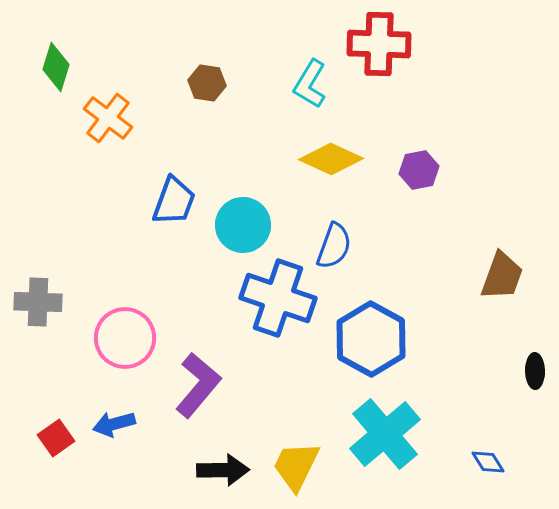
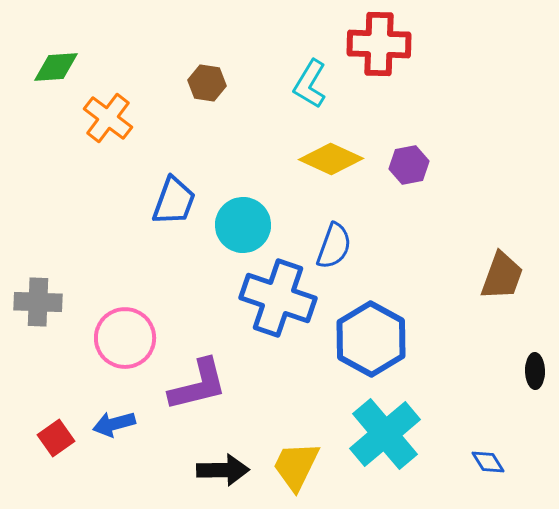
green diamond: rotated 69 degrees clockwise
purple hexagon: moved 10 px left, 5 px up
purple L-shape: rotated 36 degrees clockwise
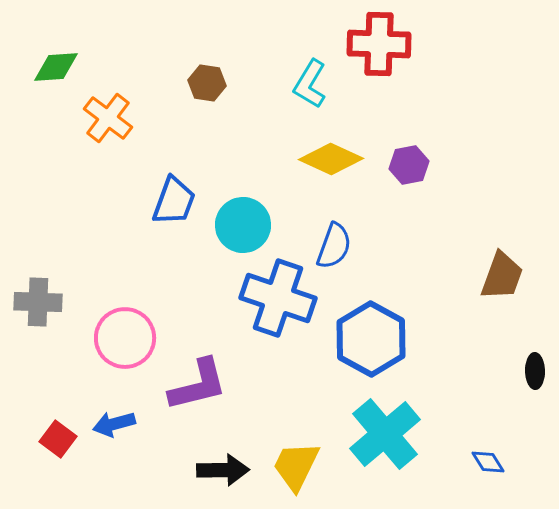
red square: moved 2 px right, 1 px down; rotated 18 degrees counterclockwise
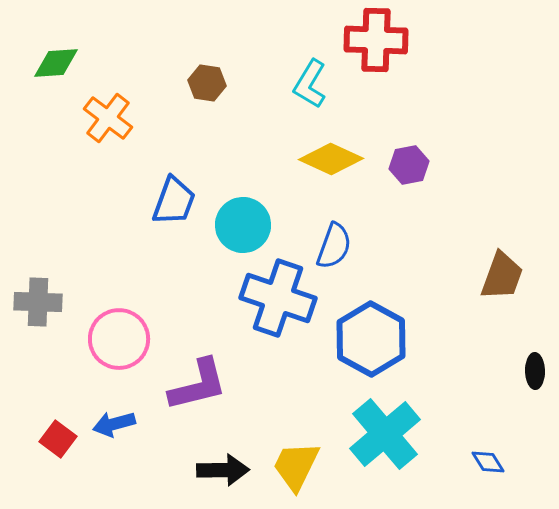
red cross: moved 3 px left, 4 px up
green diamond: moved 4 px up
pink circle: moved 6 px left, 1 px down
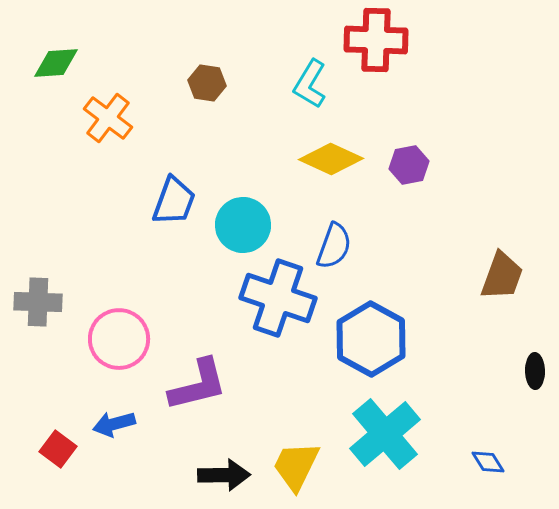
red square: moved 10 px down
black arrow: moved 1 px right, 5 px down
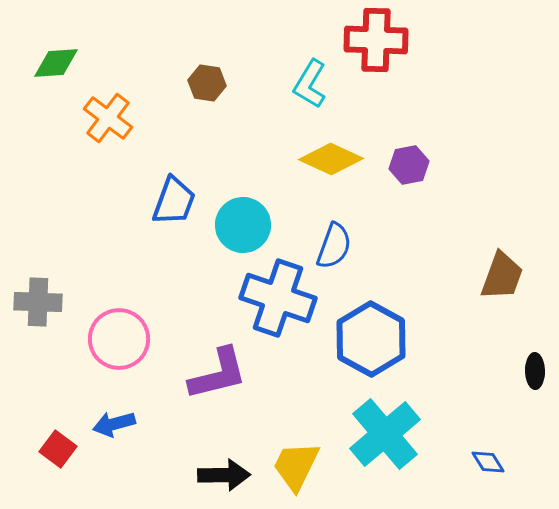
purple L-shape: moved 20 px right, 11 px up
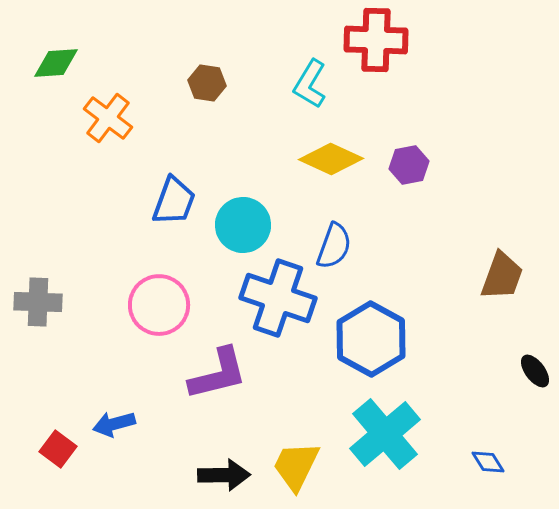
pink circle: moved 40 px right, 34 px up
black ellipse: rotated 36 degrees counterclockwise
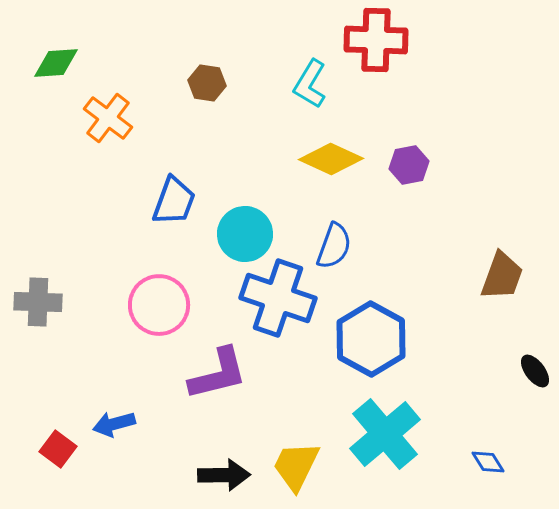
cyan circle: moved 2 px right, 9 px down
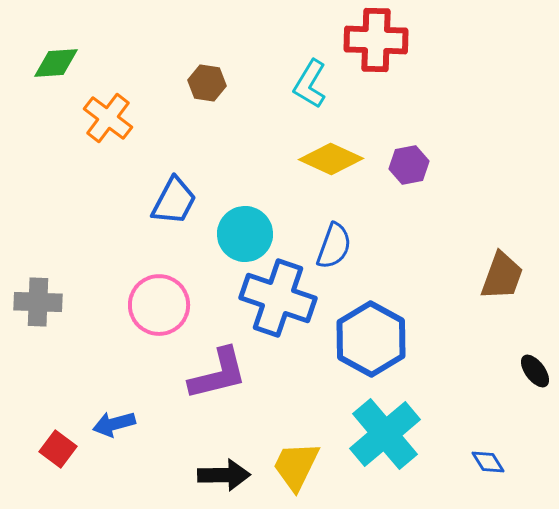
blue trapezoid: rotated 8 degrees clockwise
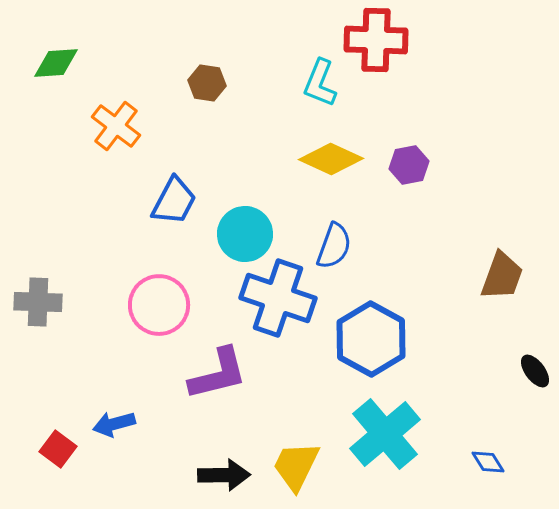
cyan L-shape: moved 10 px right, 1 px up; rotated 9 degrees counterclockwise
orange cross: moved 8 px right, 8 px down
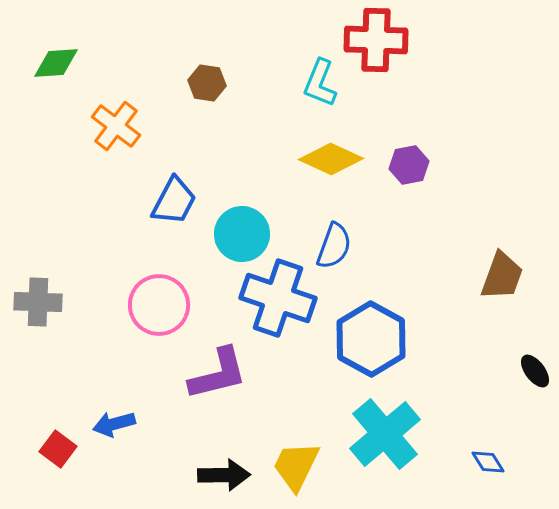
cyan circle: moved 3 px left
